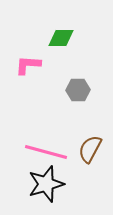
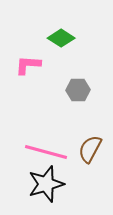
green diamond: rotated 32 degrees clockwise
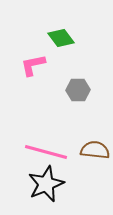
green diamond: rotated 20 degrees clockwise
pink L-shape: moved 5 px right; rotated 16 degrees counterclockwise
brown semicircle: moved 5 px right, 1 px down; rotated 68 degrees clockwise
black star: rotated 6 degrees counterclockwise
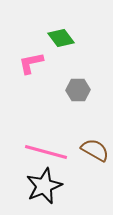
pink L-shape: moved 2 px left, 2 px up
brown semicircle: rotated 24 degrees clockwise
black star: moved 2 px left, 2 px down
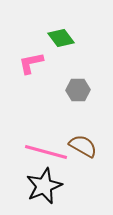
brown semicircle: moved 12 px left, 4 px up
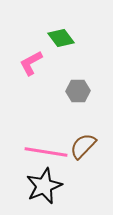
pink L-shape: rotated 16 degrees counterclockwise
gray hexagon: moved 1 px down
brown semicircle: rotated 76 degrees counterclockwise
pink line: rotated 6 degrees counterclockwise
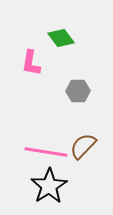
pink L-shape: rotated 52 degrees counterclockwise
black star: moved 5 px right; rotated 9 degrees counterclockwise
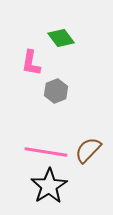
gray hexagon: moved 22 px left; rotated 20 degrees counterclockwise
brown semicircle: moved 5 px right, 4 px down
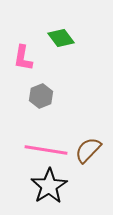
pink L-shape: moved 8 px left, 5 px up
gray hexagon: moved 15 px left, 5 px down
pink line: moved 2 px up
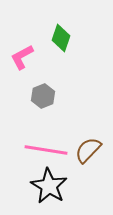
green diamond: rotated 56 degrees clockwise
pink L-shape: moved 1 px left, 1 px up; rotated 52 degrees clockwise
gray hexagon: moved 2 px right
black star: rotated 9 degrees counterclockwise
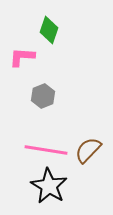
green diamond: moved 12 px left, 8 px up
pink L-shape: rotated 32 degrees clockwise
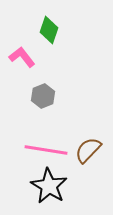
pink L-shape: rotated 48 degrees clockwise
